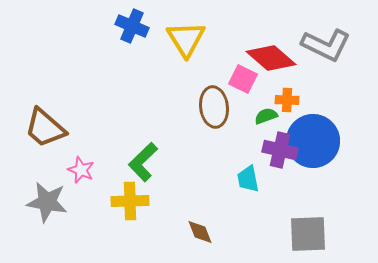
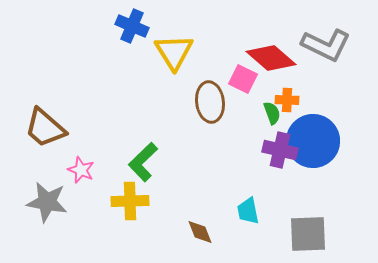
yellow triangle: moved 12 px left, 13 px down
brown ellipse: moved 4 px left, 5 px up
green semicircle: moved 6 px right, 3 px up; rotated 90 degrees clockwise
cyan trapezoid: moved 32 px down
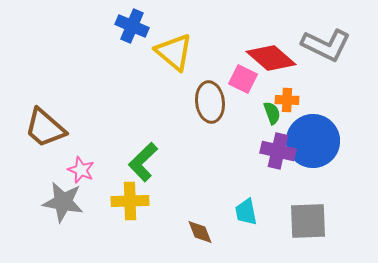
yellow triangle: rotated 18 degrees counterclockwise
purple cross: moved 2 px left, 1 px down
gray star: moved 16 px right
cyan trapezoid: moved 2 px left, 1 px down
gray square: moved 13 px up
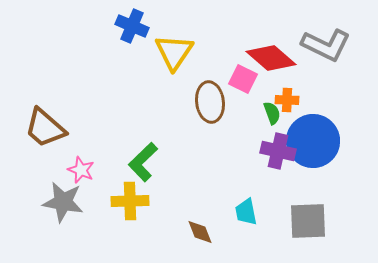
yellow triangle: rotated 24 degrees clockwise
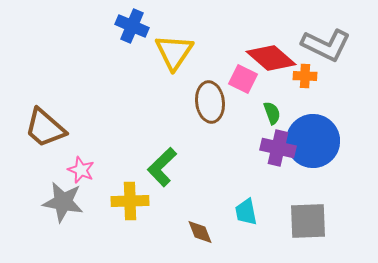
orange cross: moved 18 px right, 24 px up
purple cross: moved 3 px up
green L-shape: moved 19 px right, 5 px down
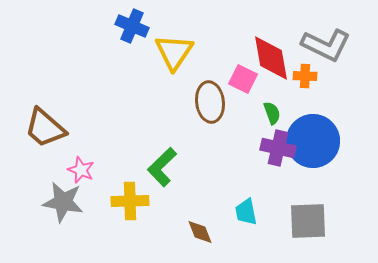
red diamond: rotated 39 degrees clockwise
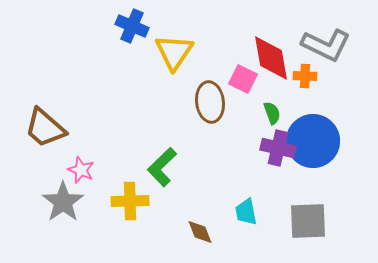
gray star: rotated 27 degrees clockwise
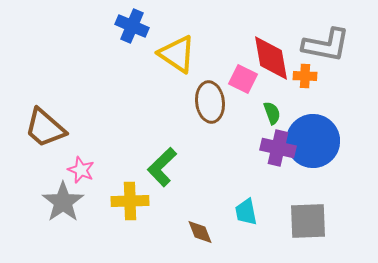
gray L-shape: rotated 15 degrees counterclockwise
yellow triangle: moved 3 px right, 2 px down; rotated 30 degrees counterclockwise
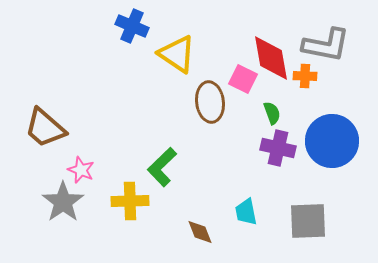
blue circle: moved 19 px right
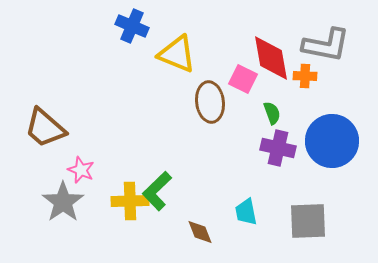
yellow triangle: rotated 12 degrees counterclockwise
green L-shape: moved 5 px left, 24 px down
